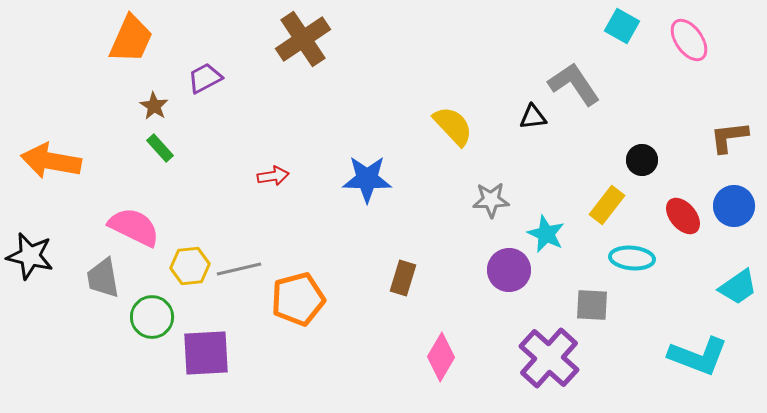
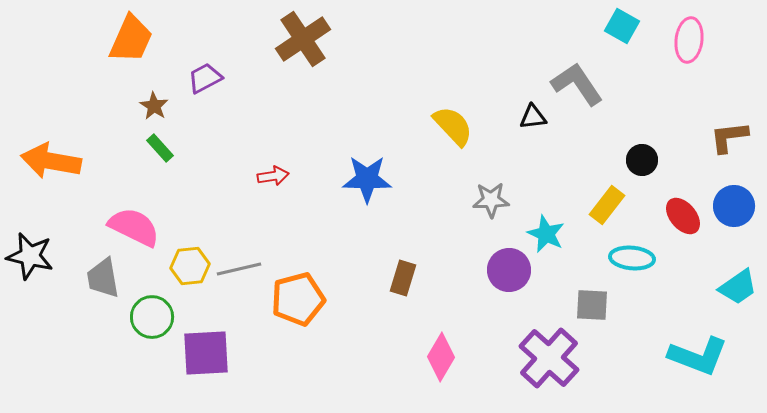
pink ellipse: rotated 42 degrees clockwise
gray L-shape: moved 3 px right
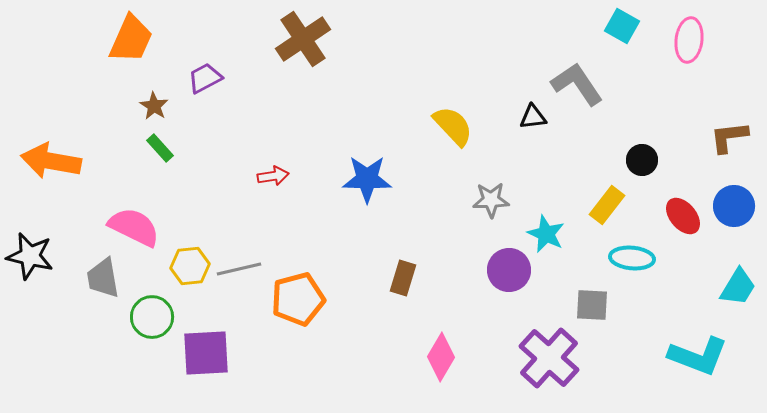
cyan trapezoid: rotated 24 degrees counterclockwise
